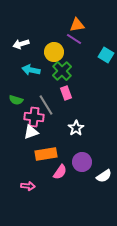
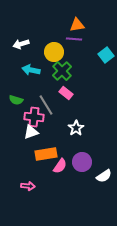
purple line: rotated 28 degrees counterclockwise
cyan square: rotated 21 degrees clockwise
pink rectangle: rotated 32 degrees counterclockwise
pink semicircle: moved 6 px up
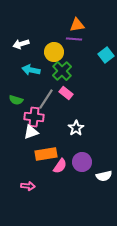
gray line: moved 6 px up; rotated 65 degrees clockwise
white semicircle: rotated 21 degrees clockwise
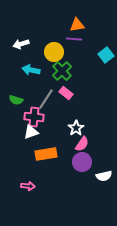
pink semicircle: moved 22 px right, 22 px up
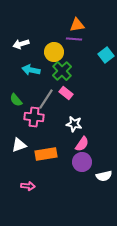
green semicircle: rotated 32 degrees clockwise
white star: moved 2 px left, 4 px up; rotated 28 degrees counterclockwise
white triangle: moved 12 px left, 13 px down
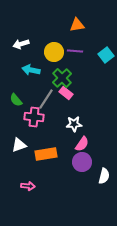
purple line: moved 1 px right, 12 px down
green cross: moved 7 px down
white star: rotated 14 degrees counterclockwise
white semicircle: rotated 63 degrees counterclockwise
